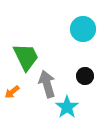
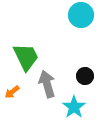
cyan circle: moved 2 px left, 14 px up
cyan star: moved 7 px right
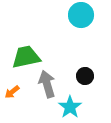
green trapezoid: rotated 76 degrees counterclockwise
cyan star: moved 4 px left
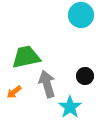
orange arrow: moved 2 px right
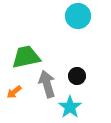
cyan circle: moved 3 px left, 1 px down
black circle: moved 8 px left
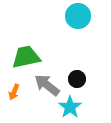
black circle: moved 3 px down
gray arrow: moved 1 px down; rotated 36 degrees counterclockwise
orange arrow: rotated 28 degrees counterclockwise
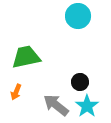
black circle: moved 3 px right, 3 px down
gray arrow: moved 9 px right, 20 px down
orange arrow: moved 2 px right
cyan star: moved 17 px right, 1 px up
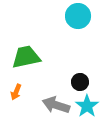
gray arrow: rotated 20 degrees counterclockwise
